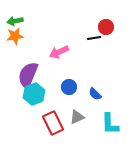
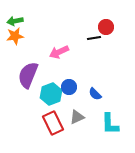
cyan hexagon: moved 17 px right
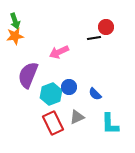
green arrow: rotated 98 degrees counterclockwise
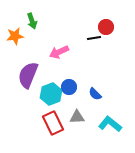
green arrow: moved 17 px right
gray triangle: rotated 21 degrees clockwise
cyan L-shape: rotated 130 degrees clockwise
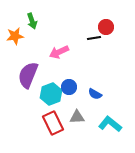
blue semicircle: rotated 16 degrees counterclockwise
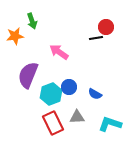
black line: moved 2 px right
pink arrow: rotated 60 degrees clockwise
cyan L-shape: rotated 20 degrees counterclockwise
